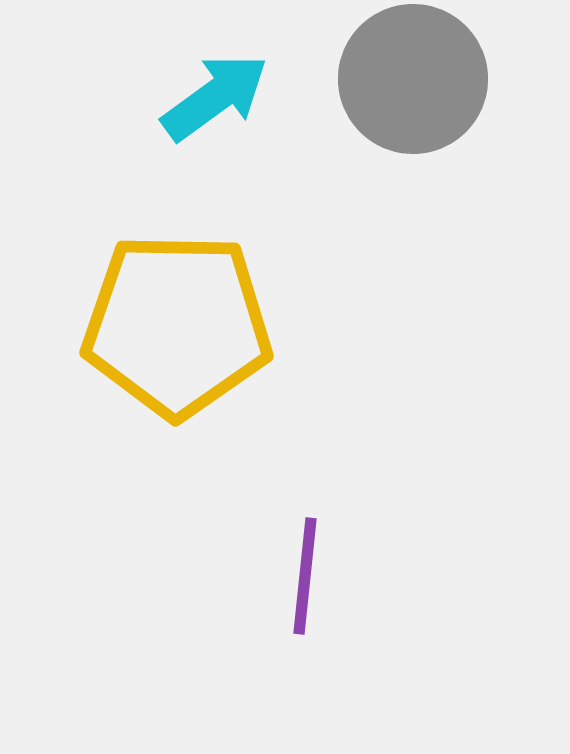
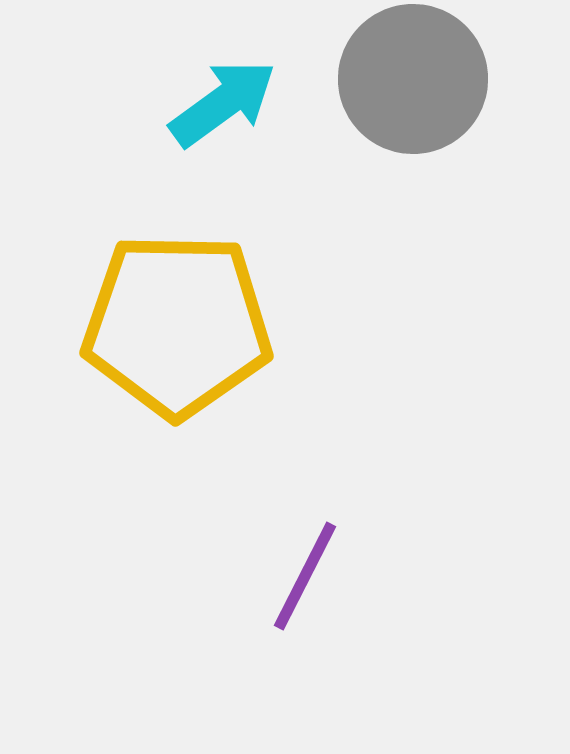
cyan arrow: moved 8 px right, 6 px down
purple line: rotated 21 degrees clockwise
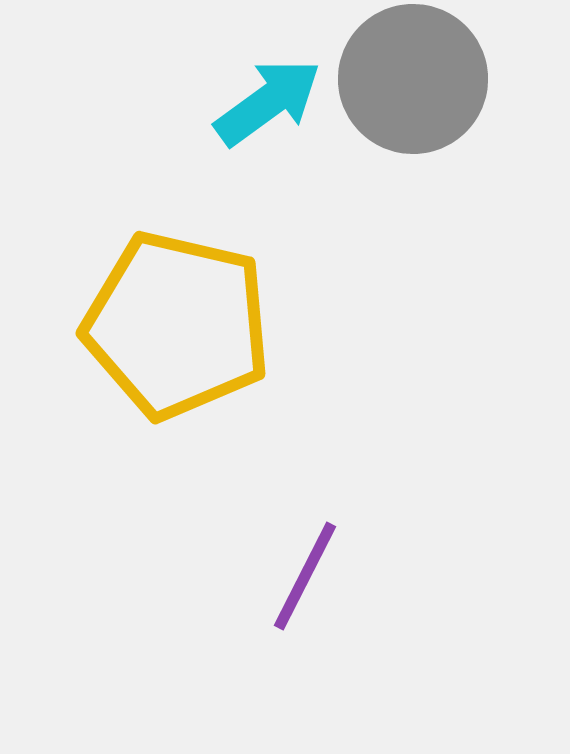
cyan arrow: moved 45 px right, 1 px up
yellow pentagon: rotated 12 degrees clockwise
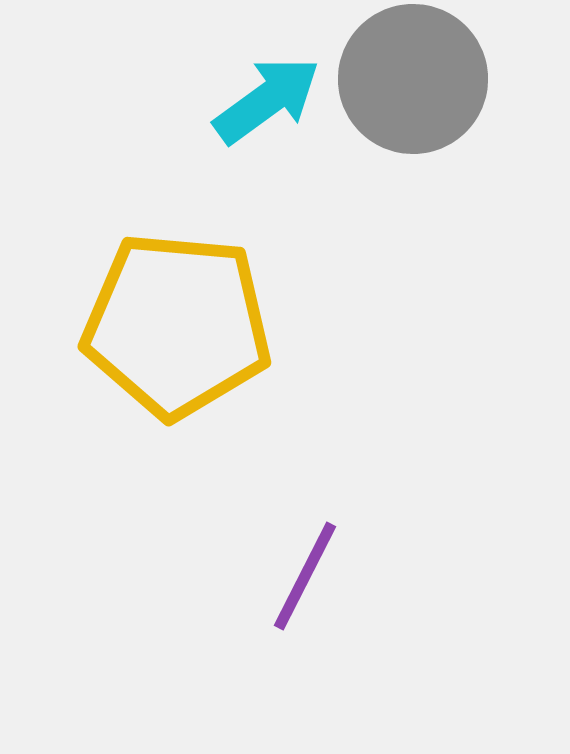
cyan arrow: moved 1 px left, 2 px up
yellow pentagon: rotated 8 degrees counterclockwise
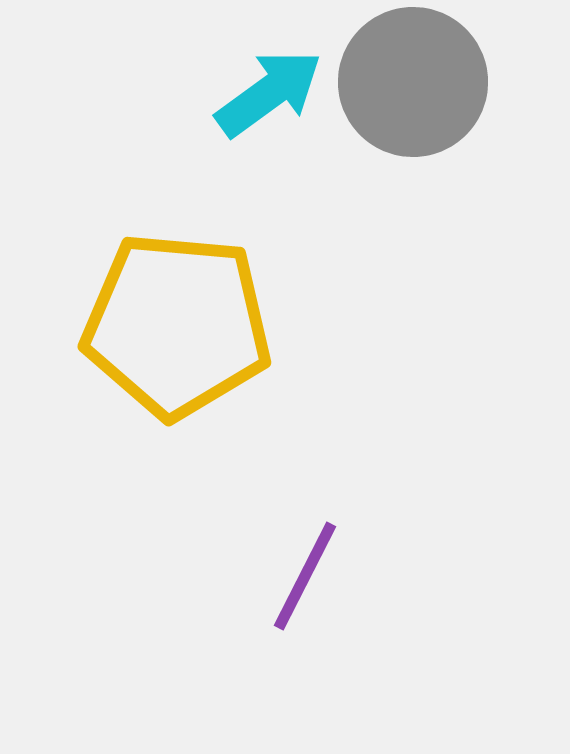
gray circle: moved 3 px down
cyan arrow: moved 2 px right, 7 px up
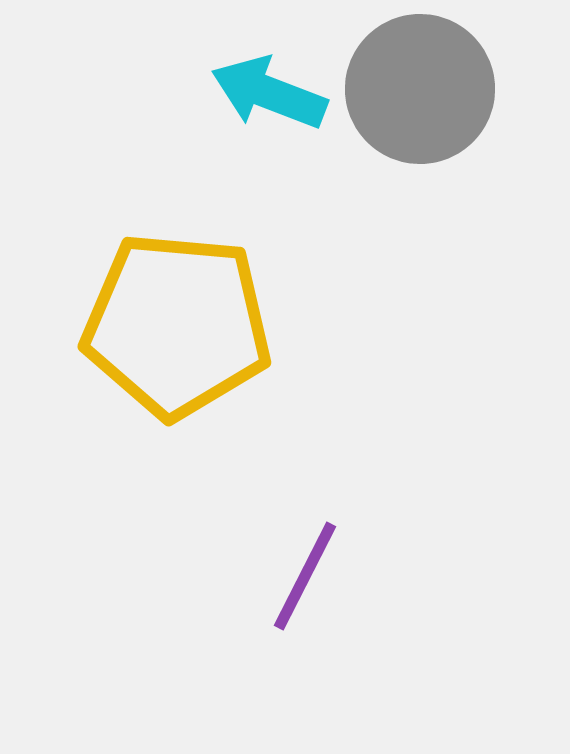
gray circle: moved 7 px right, 7 px down
cyan arrow: rotated 123 degrees counterclockwise
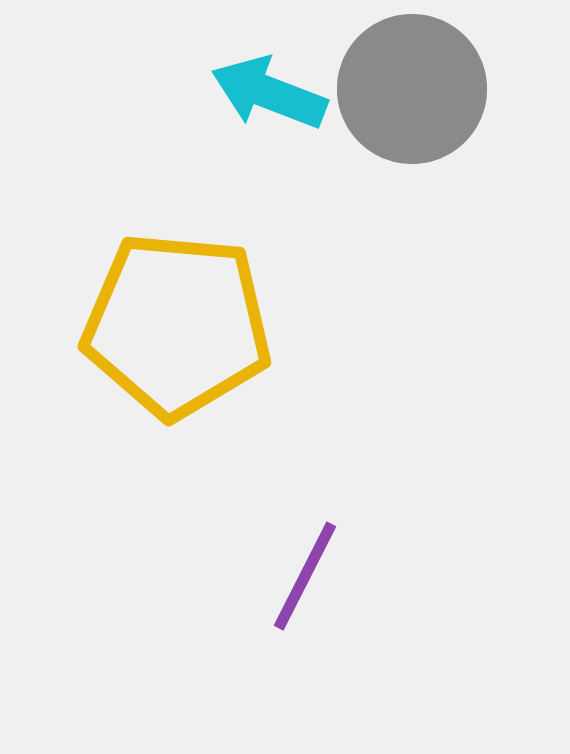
gray circle: moved 8 px left
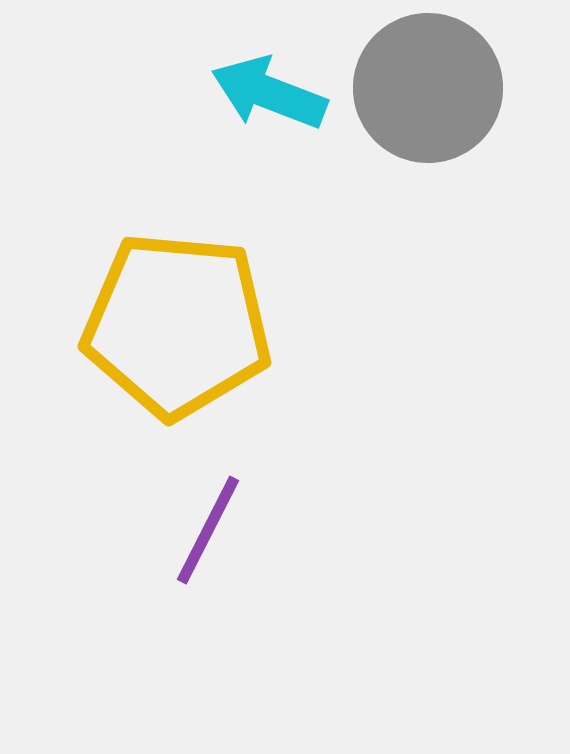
gray circle: moved 16 px right, 1 px up
purple line: moved 97 px left, 46 px up
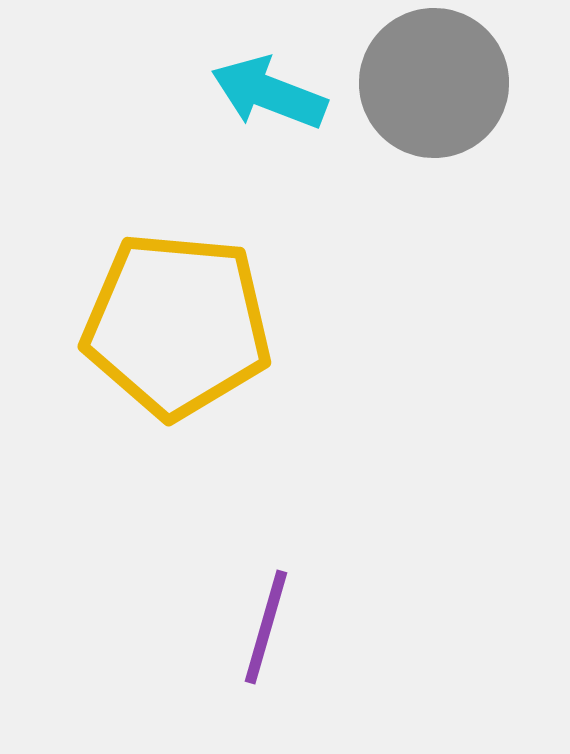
gray circle: moved 6 px right, 5 px up
purple line: moved 58 px right, 97 px down; rotated 11 degrees counterclockwise
